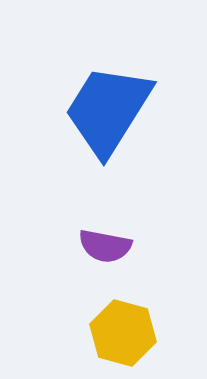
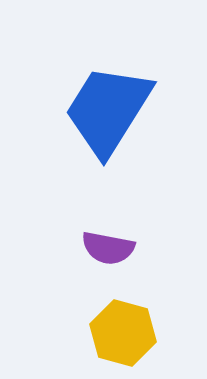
purple semicircle: moved 3 px right, 2 px down
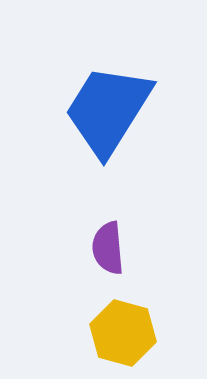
purple semicircle: rotated 74 degrees clockwise
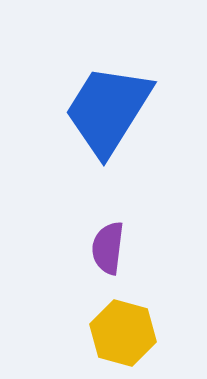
purple semicircle: rotated 12 degrees clockwise
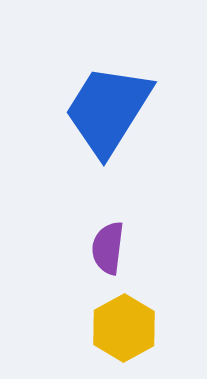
yellow hexagon: moved 1 px right, 5 px up; rotated 16 degrees clockwise
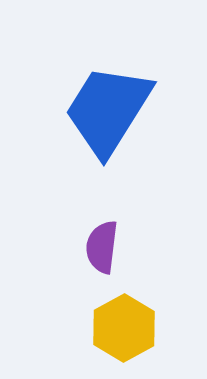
purple semicircle: moved 6 px left, 1 px up
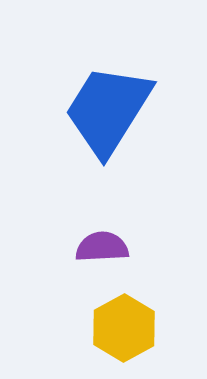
purple semicircle: rotated 80 degrees clockwise
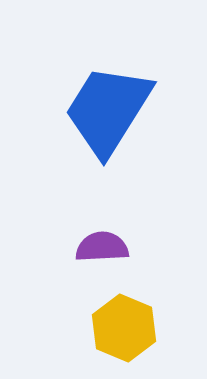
yellow hexagon: rotated 8 degrees counterclockwise
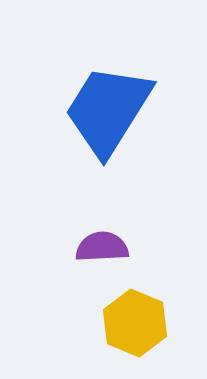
yellow hexagon: moved 11 px right, 5 px up
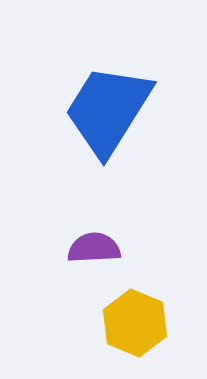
purple semicircle: moved 8 px left, 1 px down
